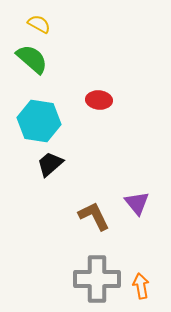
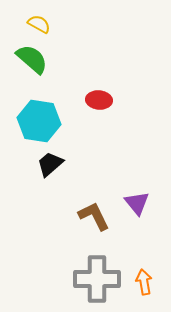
orange arrow: moved 3 px right, 4 px up
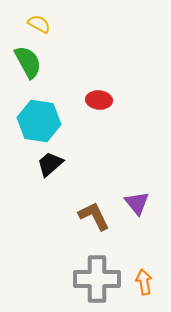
green semicircle: moved 4 px left, 3 px down; rotated 20 degrees clockwise
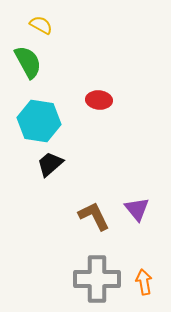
yellow semicircle: moved 2 px right, 1 px down
purple triangle: moved 6 px down
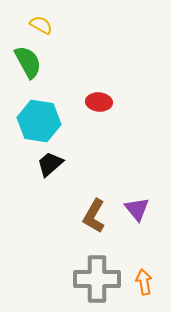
red ellipse: moved 2 px down
brown L-shape: rotated 124 degrees counterclockwise
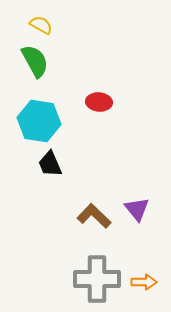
green semicircle: moved 7 px right, 1 px up
black trapezoid: rotated 72 degrees counterclockwise
brown L-shape: rotated 104 degrees clockwise
orange arrow: rotated 100 degrees clockwise
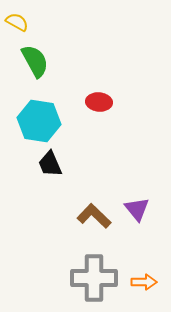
yellow semicircle: moved 24 px left, 3 px up
gray cross: moved 3 px left, 1 px up
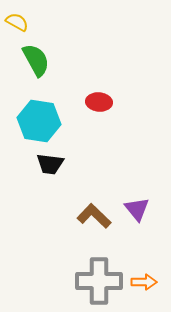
green semicircle: moved 1 px right, 1 px up
black trapezoid: rotated 60 degrees counterclockwise
gray cross: moved 5 px right, 3 px down
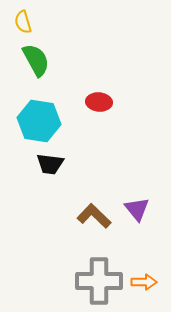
yellow semicircle: moved 6 px right; rotated 135 degrees counterclockwise
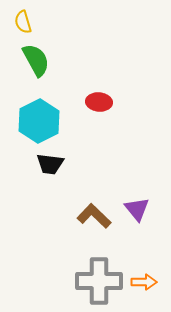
cyan hexagon: rotated 24 degrees clockwise
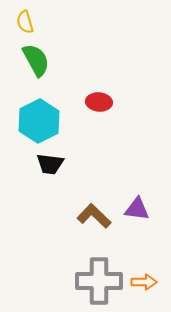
yellow semicircle: moved 2 px right
purple triangle: rotated 44 degrees counterclockwise
